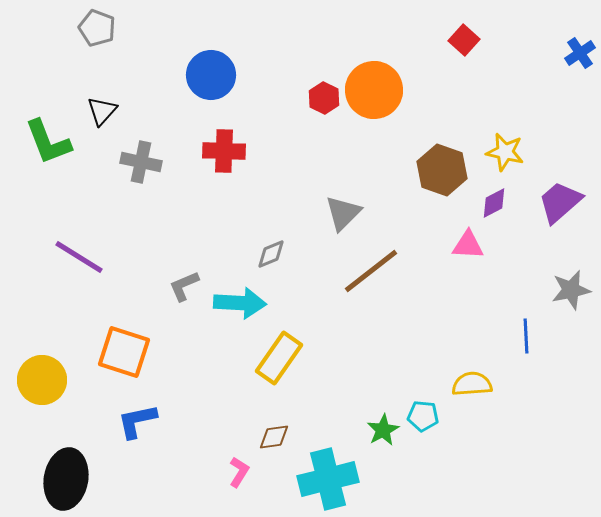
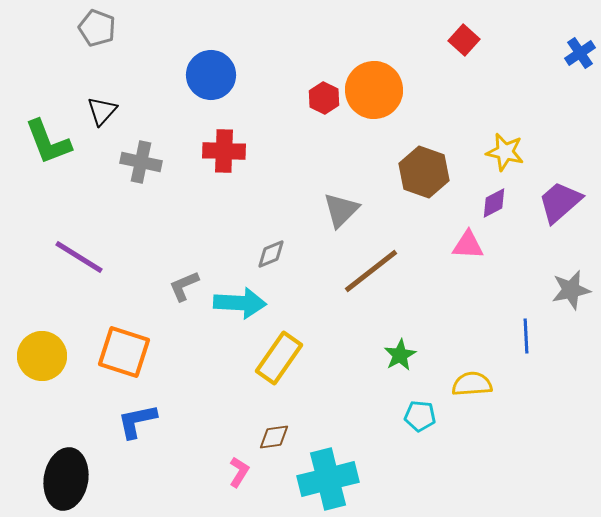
brown hexagon: moved 18 px left, 2 px down
gray triangle: moved 2 px left, 3 px up
yellow circle: moved 24 px up
cyan pentagon: moved 3 px left
green star: moved 17 px right, 75 px up
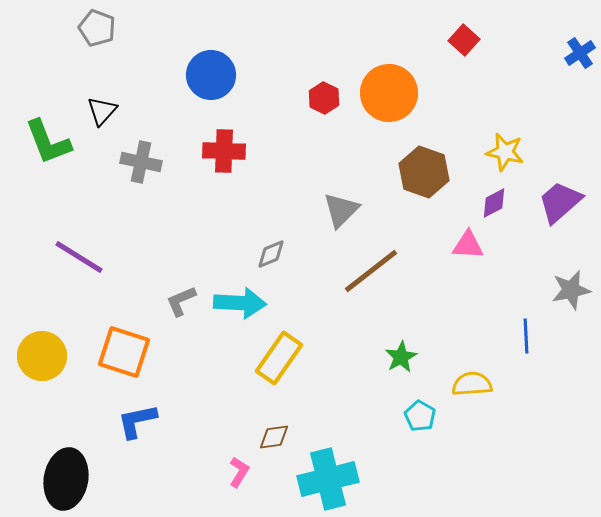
orange circle: moved 15 px right, 3 px down
gray L-shape: moved 3 px left, 15 px down
green star: moved 1 px right, 2 px down
cyan pentagon: rotated 24 degrees clockwise
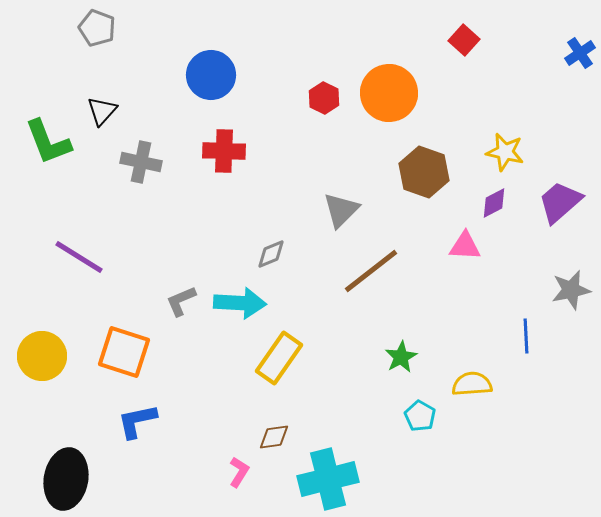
pink triangle: moved 3 px left, 1 px down
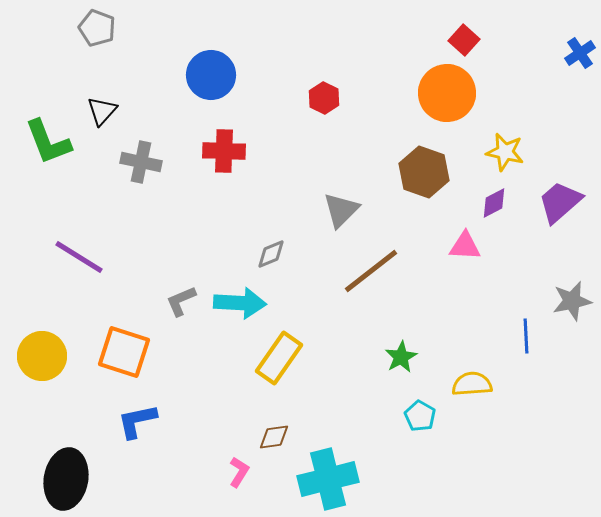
orange circle: moved 58 px right
gray star: moved 1 px right, 11 px down
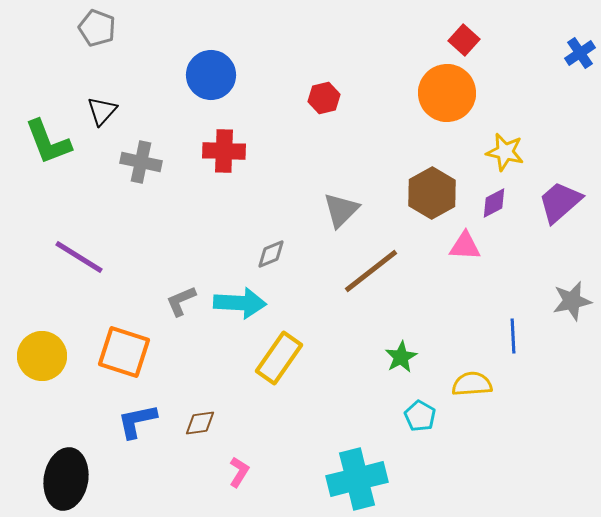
red hexagon: rotated 20 degrees clockwise
brown hexagon: moved 8 px right, 21 px down; rotated 12 degrees clockwise
blue line: moved 13 px left
brown diamond: moved 74 px left, 14 px up
cyan cross: moved 29 px right
